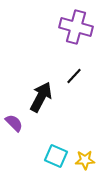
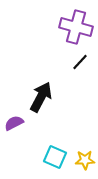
black line: moved 6 px right, 14 px up
purple semicircle: rotated 72 degrees counterclockwise
cyan square: moved 1 px left, 1 px down
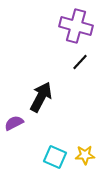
purple cross: moved 1 px up
yellow star: moved 5 px up
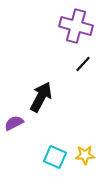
black line: moved 3 px right, 2 px down
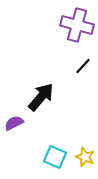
purple cross: moved 1 px right, 1 px up
black line: moved 2 px down
black arrow: rotated 12 degrees clockwise
yellow star: moved 2 px down; rotated 24 degrees clockwise
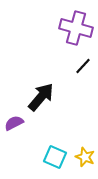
purple cross: moved 1 px left, 3 px down
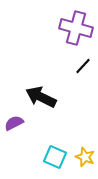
black arrow: rotated 104 degrees counterclockwise
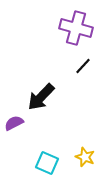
black arrow: rotated 72 degrees counterclockwise
cyan square: moved 8 px left, 6 px down
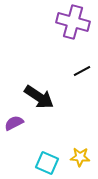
purple cross: moved 3 px left, 6 px up
black line: moved 1 px left, 5 px down; rotated 18 degrees clockwise
black arrow: moved 2 px left; rotated 100 degrees counterclockwise
yellow star: moved 5 px left; rotated 18 degrees counterclockwise
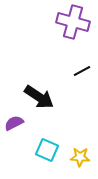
cyan square: moved 13 px up
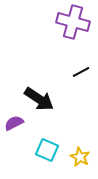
black line: moved 1 px left, 1 px down
black arrow: moved 2 px down
yellow star: rotated 24 degrees clockwise
